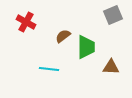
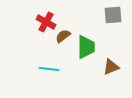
gray square: rotated 18 degrees clockwise
red cross: moved 20 px right
brown triangle: rotated 24 degrees counterclockwise
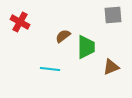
red cross: moved 26 px left
cyan line: moved 1 px right
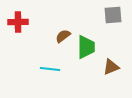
red cross: moved 2 px left; rotated 30 degrees counterclockwise
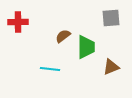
gray square: moved 2 px left, 3 px down
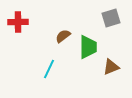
gray square: rotated 12 degrees counterclockwise
green trapezoid: moved 2 px right
cyan line: moved 1 px left; rotated 72 degrees counterclockwise
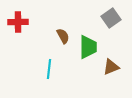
gray square: rotated 18 degrees counterclockwise
brown semicircle: rotated 98 degrees clockwise
cyan line: rotated 18 degrees counterclockwise
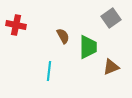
red cross: moved 2 px left, 3 px down; rotated 12 degrees clockwise
cyan line: moved 2 px down
